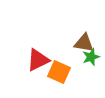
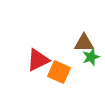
brown triangle: rotated 10 degrees counterclockwise
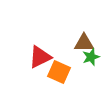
red triangle: moved 2 px right, 3 px up
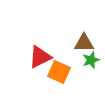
green star: moved 3 px down
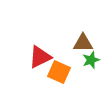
brown triangle: moved 1 px left
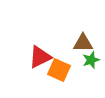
orange square: moved 2 px up
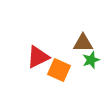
red triangle: moved 2 px left
